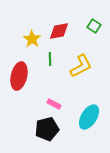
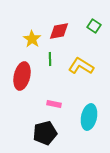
yellow L-shape: rotated 120 degrees counterclockwise
red ellipse: moved 3 px right
pink rectangle: rotated 16 degrees counterclockwise
cyan ellipse: rotated 20 degrees counterclockwise
black pentagon: moved 2 px left, 4 px down
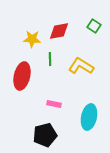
yellow star: rotated 30 degrees counterclockwise
black pentagon: moved 2 px down
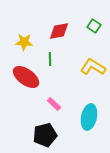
yellow star: moved 8 px left, 3 px down
yellow L-shape: moved 12 px right, 1 px down
red ellipse: moved 4 px right, 1 px down; rotated 68 degrees counterclockwise
pink rectangle: rotated 32 degrees clockwise
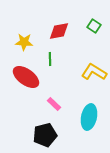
yellow L-shape: moved 1 px right, 5 px down
